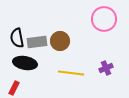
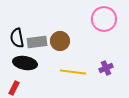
yellow line: moved 2 px right, 1 px up
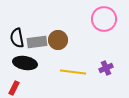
brown circle: moved 2 px left, 1 px up
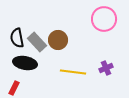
gray rectangle: rotated 54 degrees clockwise
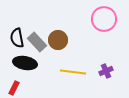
purple cross: moved 3 px down
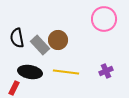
gray rectangle: moved 3 px right, 3 px down
black ellipse: moved 5 px right, 9 px down
yellow line: moved 7 px left
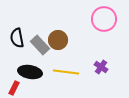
purple cross: moved 5 px left, 4 px up; rotated 32 degrees counterclockwise
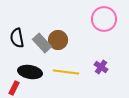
gray rectangle: moved 2 px right, 2 px up
